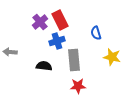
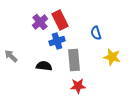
gray arrow: moved 1 px right, 4 px down; rotated 40 degrees clockwise
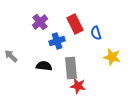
red rectangle: moved 15 px right, 4 px down
gray rectangle: moved 3 px left, 8 px down
red star: rotated 14 degrees clockwise
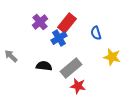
red rectangle: moved 8 px left, 1 px up; rotated 66 degrees clockwise
blue cross: moved 2 px right, 3 px up; rotated 14 degrees counterclockwise
gray rectangle: rotated 55 degrees clockwise
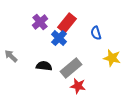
blue cross: rotated 14 degrees counterclockwise
yellow star: moved 1 px down
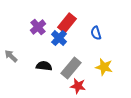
purple cross: moved 2 px left, 5 px down
yellow star: moved 8 px left, 9 px down
gray rectangle: rotated 10 degrees counterclockwise
